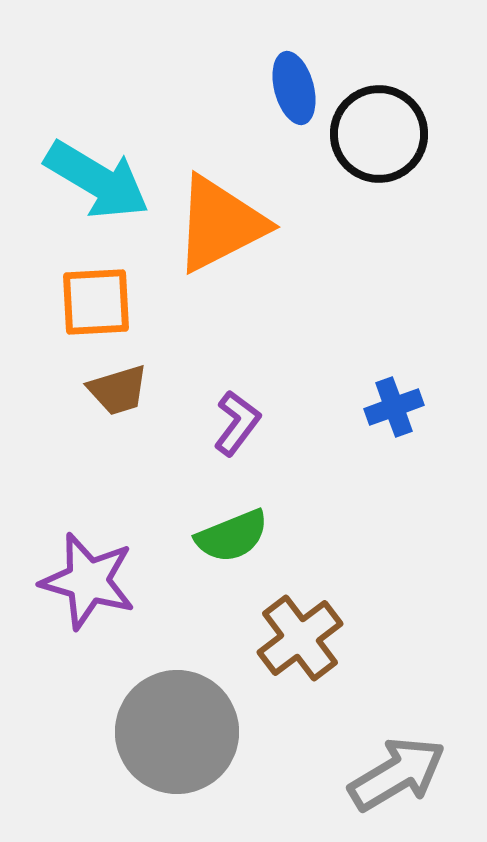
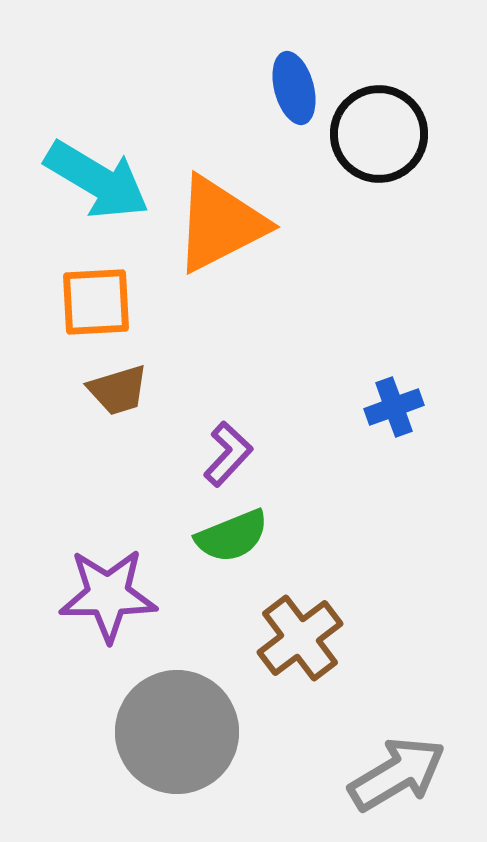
purple L-shape: moved 9 px left, 31 px down; rotated 6 degrees clockwise
purple star: moved 20 px right, 14 px down; rotated 16 degrees counterclockwise
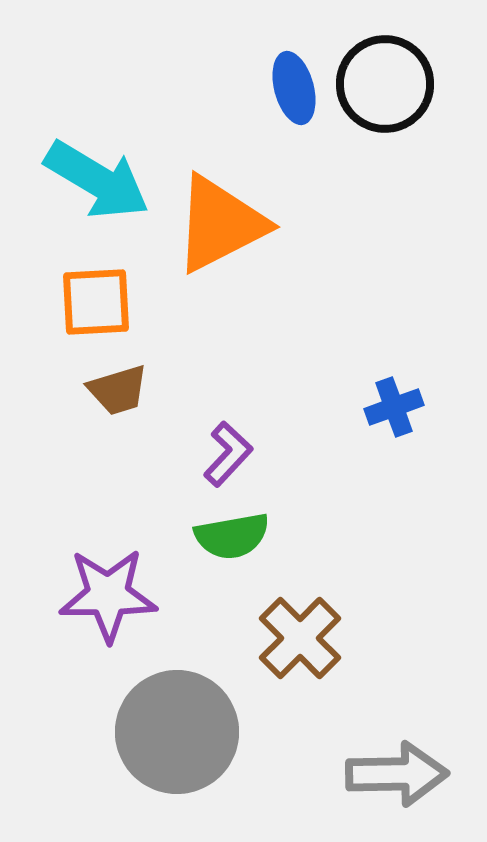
black circle: moved 6 px right, 50 px up
green semicircle: rotated 12 degrees clockwise
brown cross: rotated 8 degrees counterclockwise
gray arrow: rotated 30 degrees clockwise
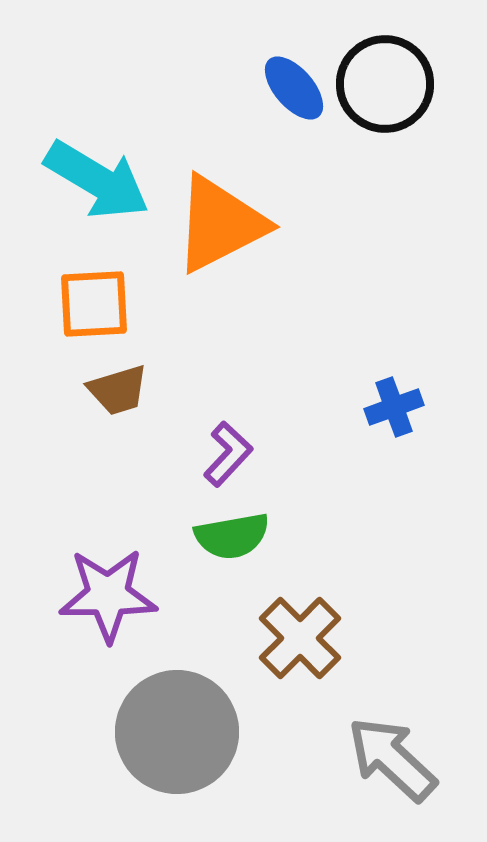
blue ellipse: rotated 26 degrees counterclockwise
orange square: moved 2 px left, 2 px down
gray arrow: moved 5 px left, 15 px up; rotated 136 degrees counterclockwise
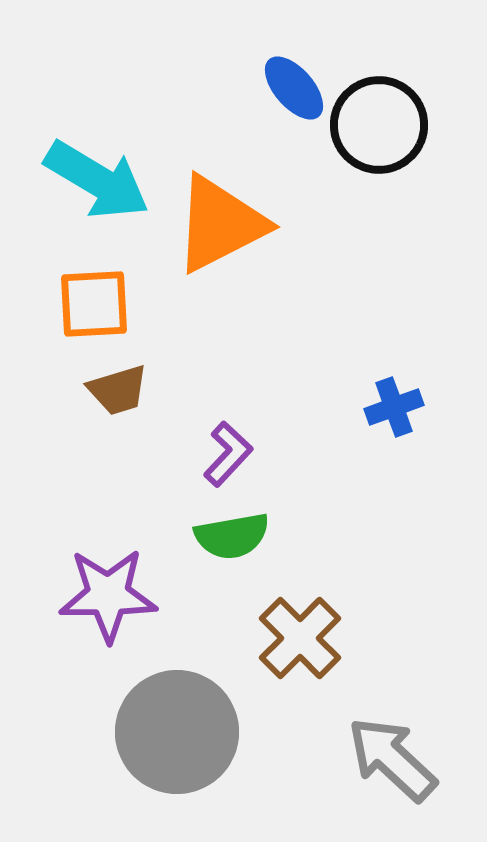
black circle: moved 6 px left, 41 px down
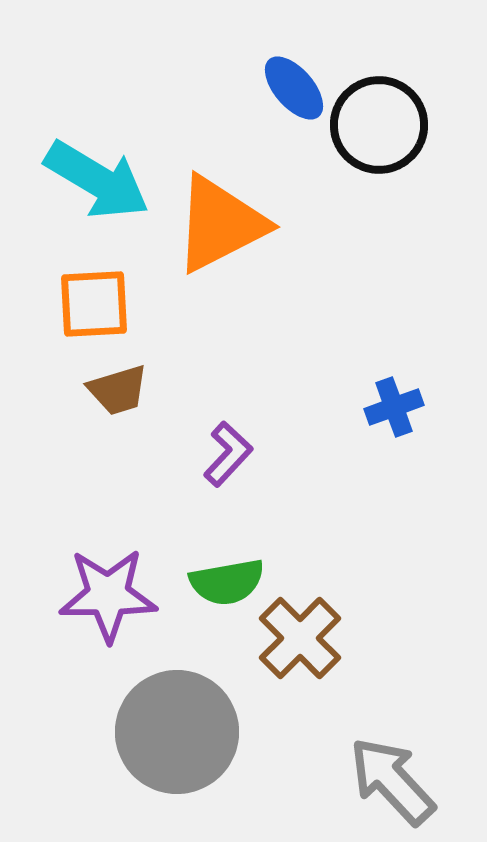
green semicircle: moved 5 px left, 46 px down
gray arrow: moved 22 px down; rotated 4 degrees clockwise
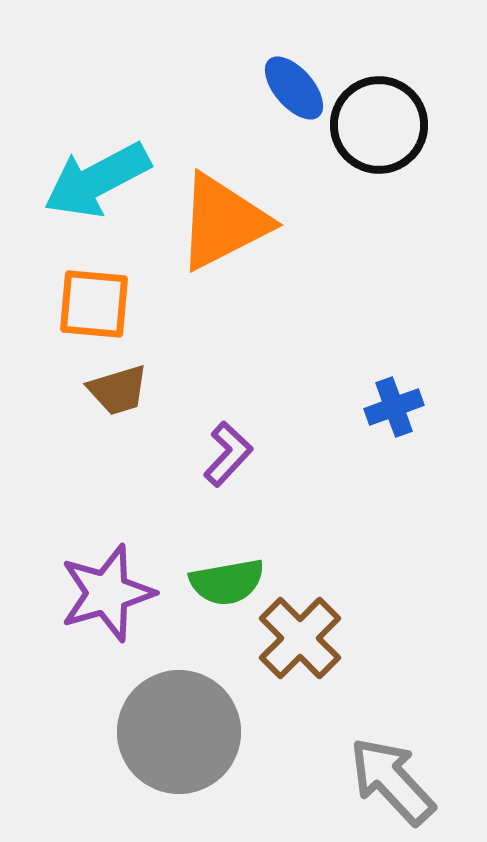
cyan arrow: rotated 121 degrees clockwise
orange triangle: moved 3 px right, 2 px up
orange square: rotated 8 degrees clockwise
purple star: moved 1 px left, 2 px up; rotated 16 degrees counterclockwise
gray circle: moved 2 px right
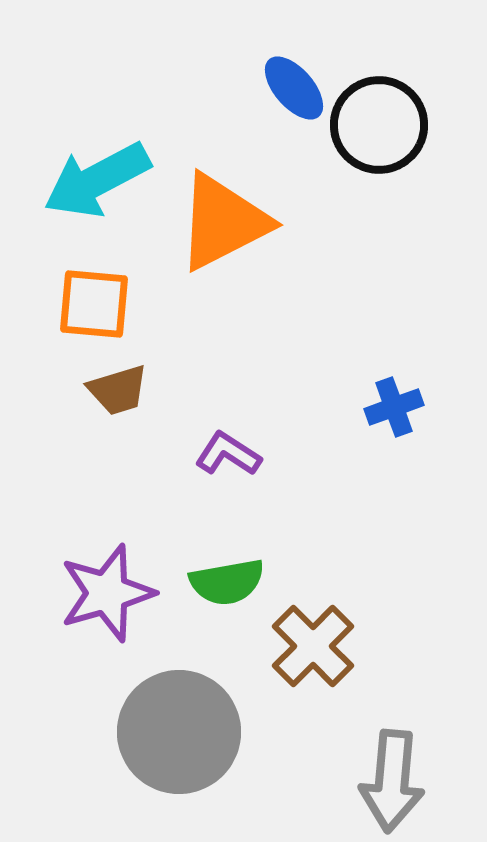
purple L-shape: rotated 100 degrees counterclockwise
brown cross: moved 13 px right, 8 px down
gray arrow: rotated 132 degrees counterclockwise
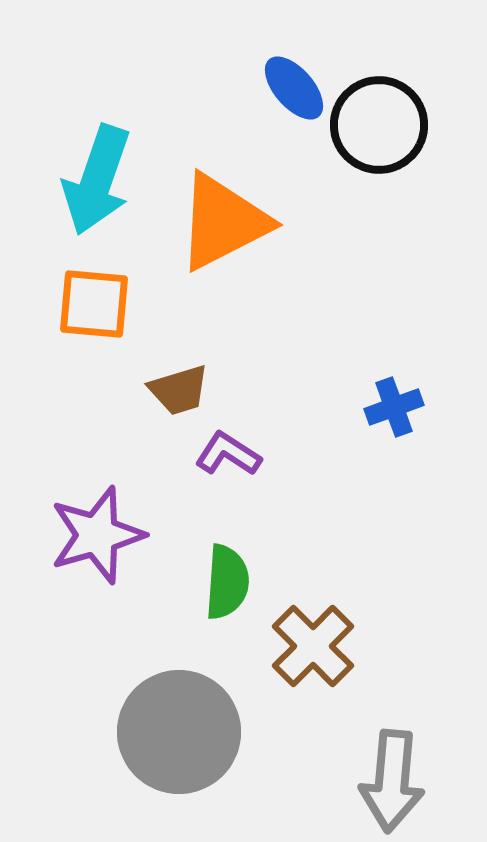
cyan arrow: rotated 43 degrees counterclockwise
brown trapezoid: moved 61 px right
green semicircle: rotated 76 degrees counterclockwise
purple star: moved 10 px left, 58 px up
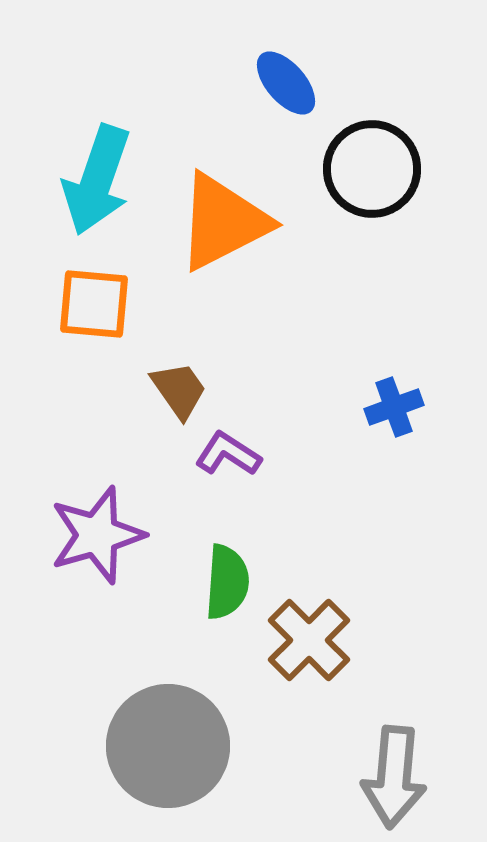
blue ellipse: moved 8 px left, 5 px up
black circle: moved 7 px left, 44 px down
brown trapezoid: rotated 108 degrees counterclockwise
brown cross: moved 4 px left, 6 px up
gray circle: moved 11 px left, 14 px down
gray arrow: moved 2 px right, 4 px up
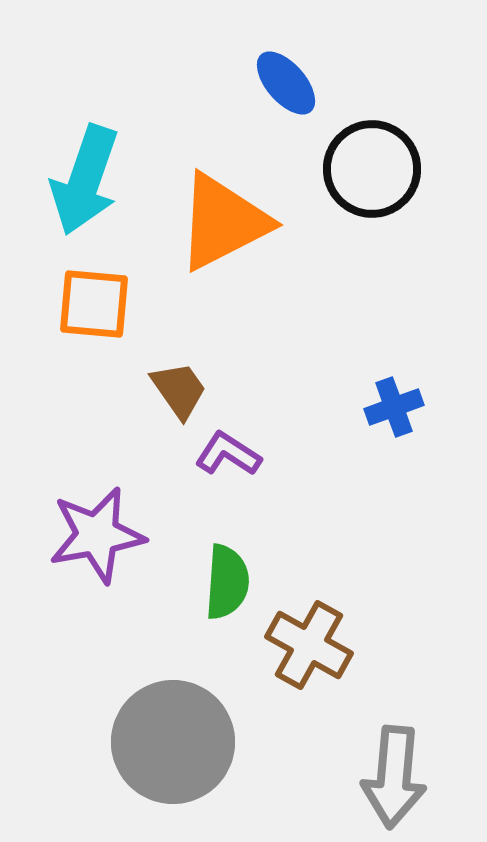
cyan arrow: moved 12 px left
purple star: rotated 6 degrees clockwise
brown cross: moved 5 px down; rotated 16 degrees counterclockwise
gray circle: moved 5 px right, 4 px up
